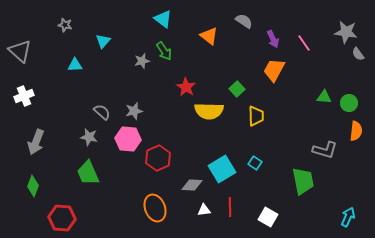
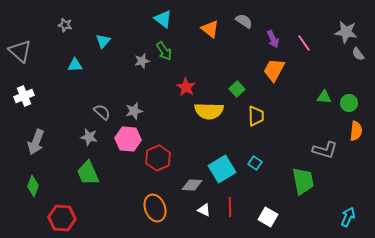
orange triangle at (209, 36): moved 1 px right, 7 px up
white triangle at (204, 210): rotated 32 degrees clockwise
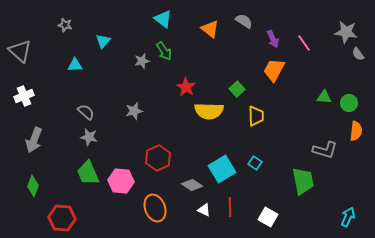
gray semicircle at (102, 112): moved 16 px left
pink hexagon at (128, 139): moved 7 px left, 42 px down
gray arrow at (36, 142): moved 2 px left, 2 px up
gray diamond at (192, 185): rotated 30 degrees clockwise
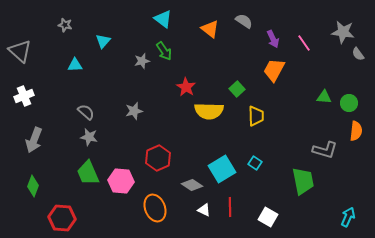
gray star at (346, 32): moved 3 px left
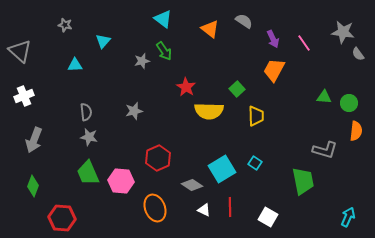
gray semicircle at (86, 112): rotated 42 degrees clockwise
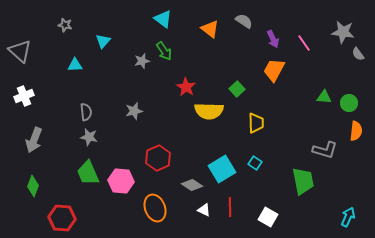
yellow trapezoid at (256, 116): moved 7 px down
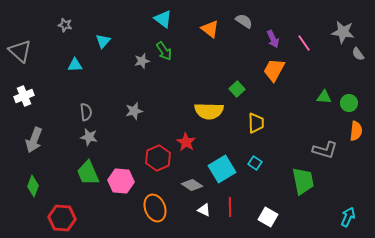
red star at (186, 87): moved 55 px down
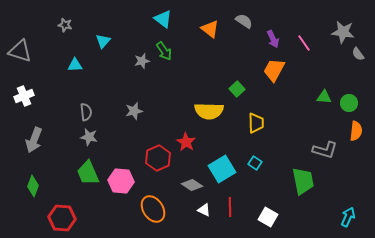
gray triangle at (20, 51): rotated 25 degrees counterclockwise
orange ellipse at (155, 208): moved 2 px left, 1 px down; rotated 12 degrees counterclockwise
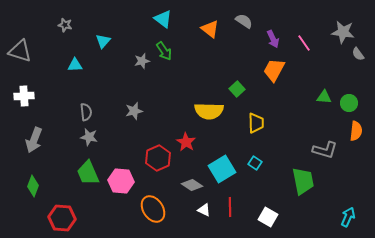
white cross at (24, 96): rotated 18 degrees clockwise
